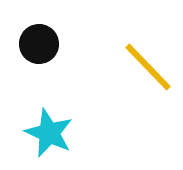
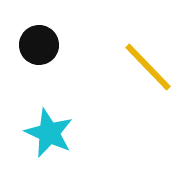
black circle: moved 1 px down
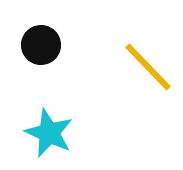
black circle: moved 2 px right
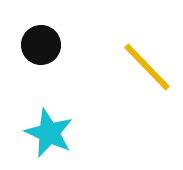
yellow line: moved 1 px left
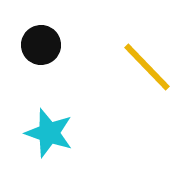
cyan star: rotated 6 degrees counterclockwise
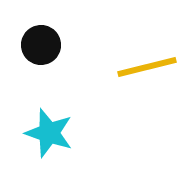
yellow line: rotated 60 degrees counterclockwise
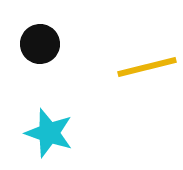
black circle: moved 1 px left, 1 px up
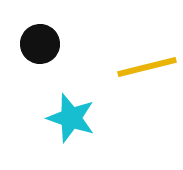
cyan star: moved 22 px right, 15 px up
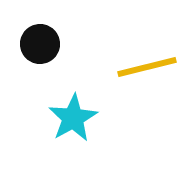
cyan star: moved 2 px right; rotated 24 degrees clockwise
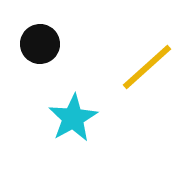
yellow line: rotated 28 degrees counterclockwise
